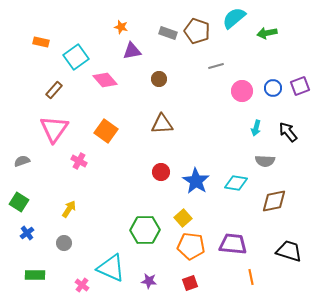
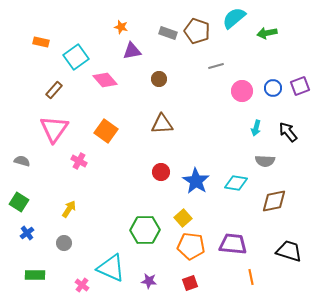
gray semicircle at (22, 161): rotated 35 degrees clockwise
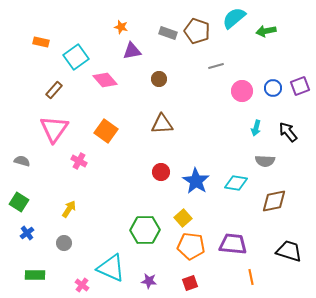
green arrow at (267, 33): moved 1 px left, 2 px up
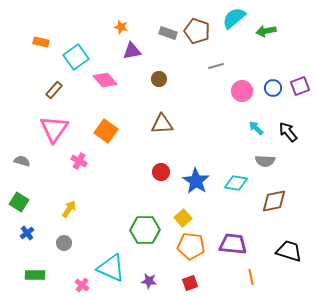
cyan arrow at (256, 128): rotated 119 degrees clockwise
